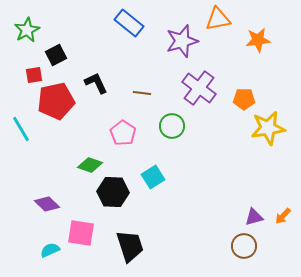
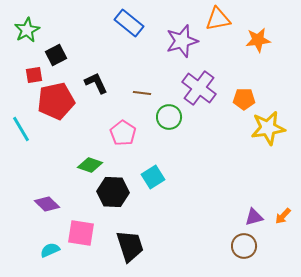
green circle: moved 3 px left, 9 px up
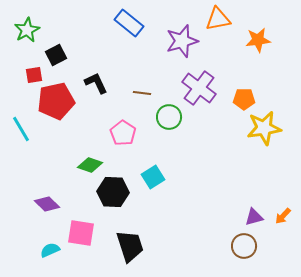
yellow star: moved 4 px left
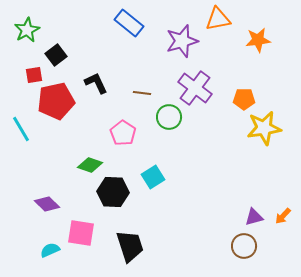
black square: rotated 10 degrees counterclockwise
purple cross: moved 4 px left
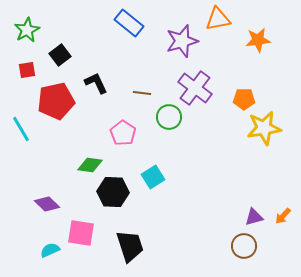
black square: moved 4 px right
red square: moved 7 px left, 5 px up
green diamond: rotated 10 degrees counterclockwise
